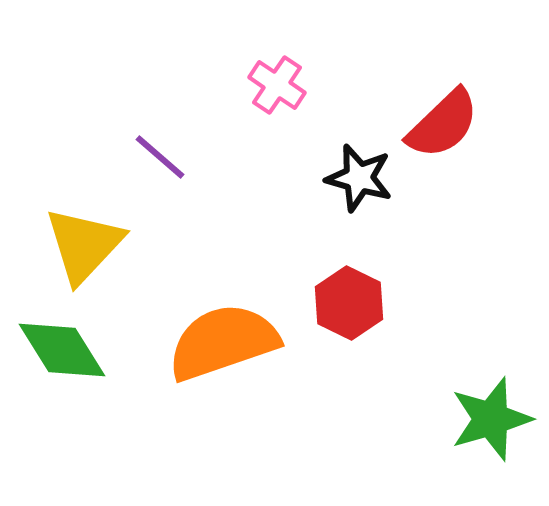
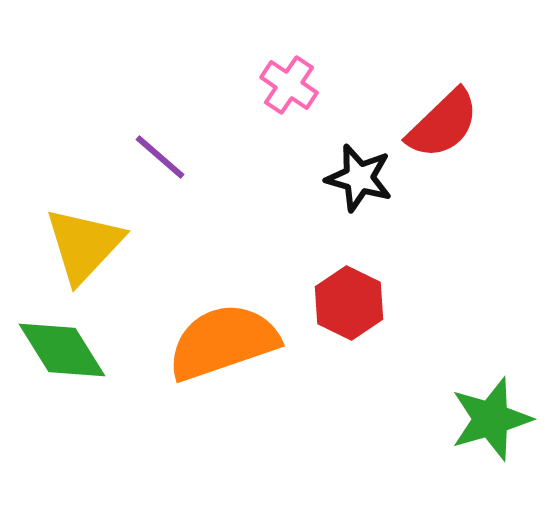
pink cross: moved 12 px right
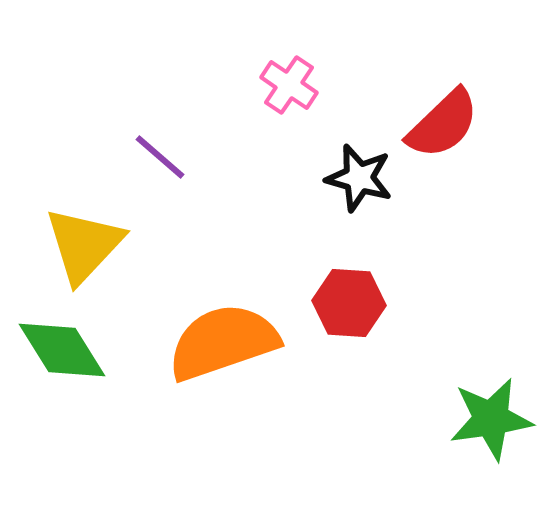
red hexagon: rotated 22 degrees counterclockwise
green star: rotated 8 degrees clockwise
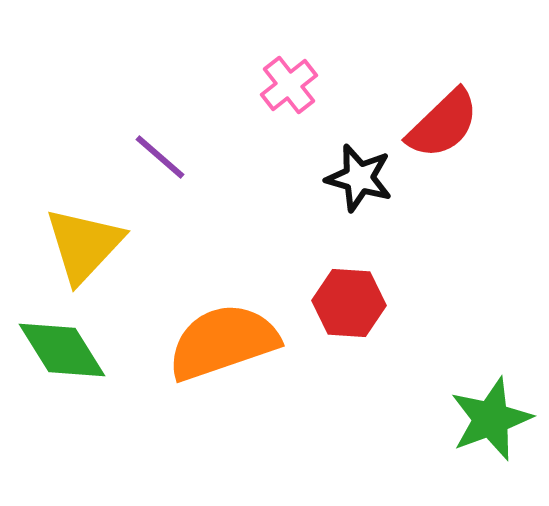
pink cross: rotated 18 degrees clockwise
green star: rotated 12 degrees counterclockwise
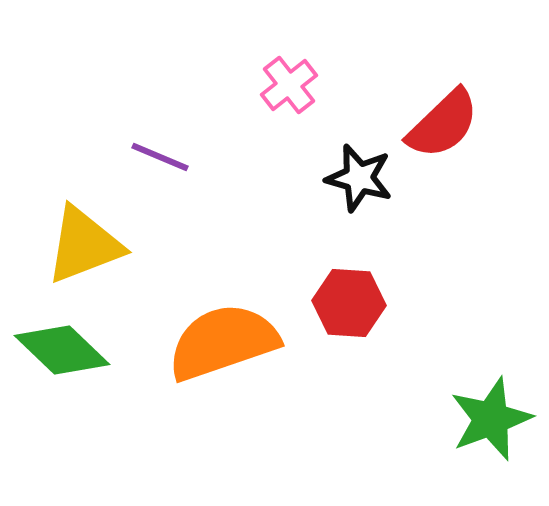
purple line: rotated 18 degrees counterclockwise
yellow triangle: rotated 26 degrees clockwise
green diamond: rotated 14 degrees counterclockwise
